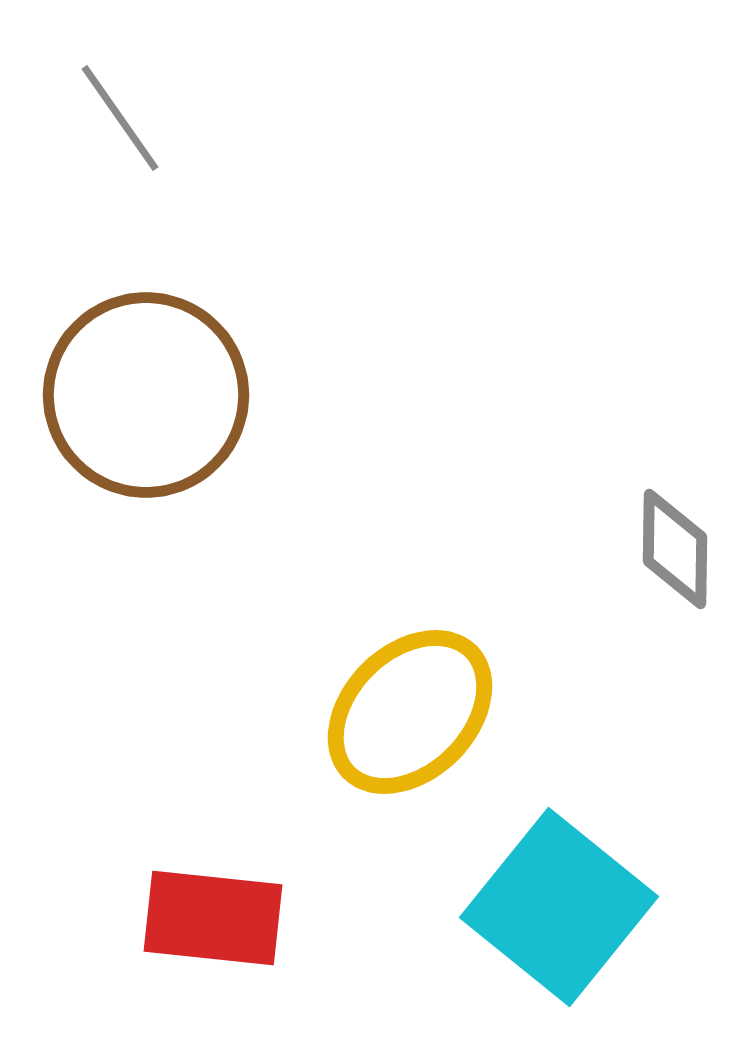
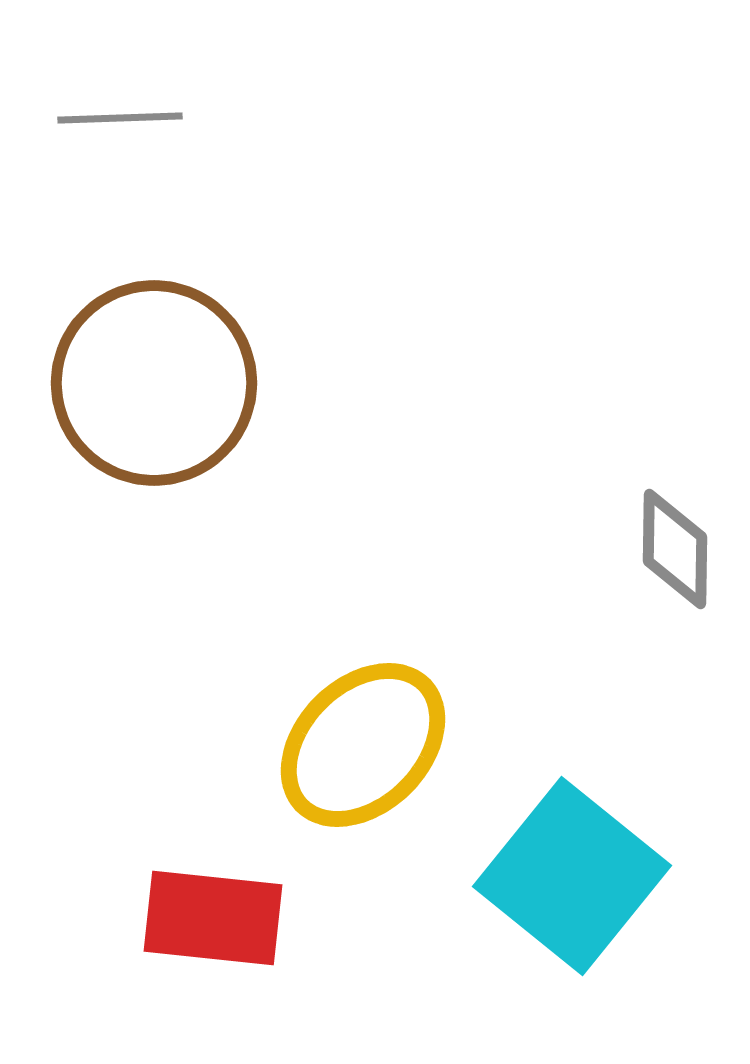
gray line: rotated 57 degrees counterclockwise
brown circle: moved 8 px right, 12 px up
yellow ellipse: moved 47 px left, 33 px down
cyan square: moved 13 px right, 31 px up
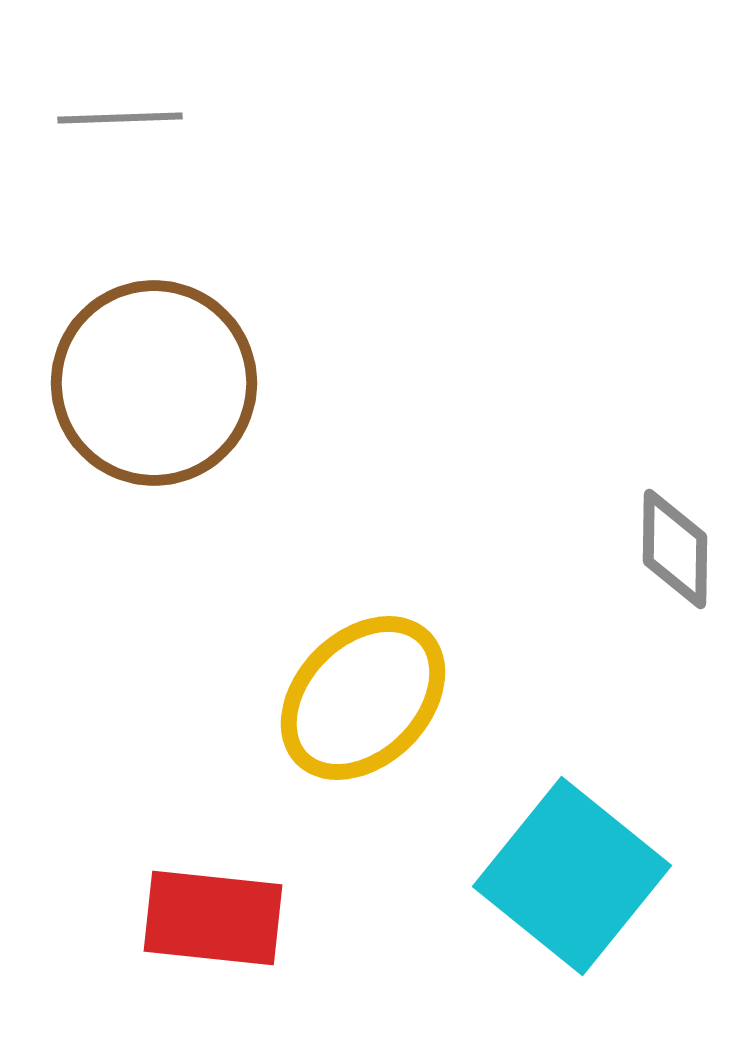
yellow ellipse: moved 47 px up
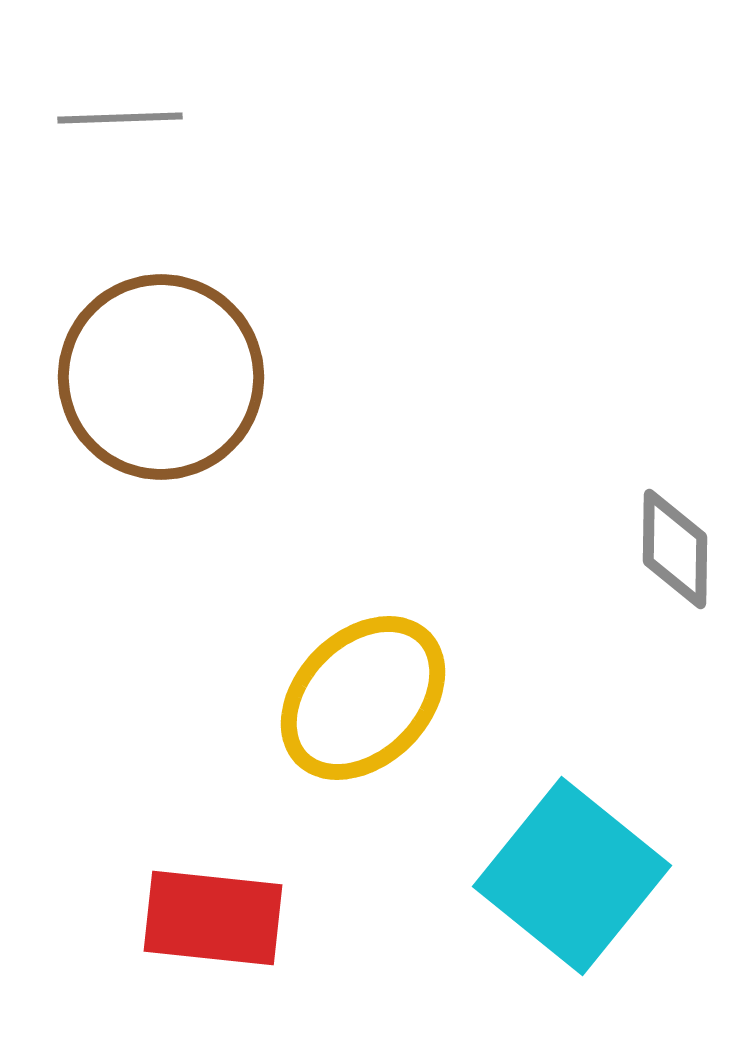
brown circle: moved 7 px right, 6 px up
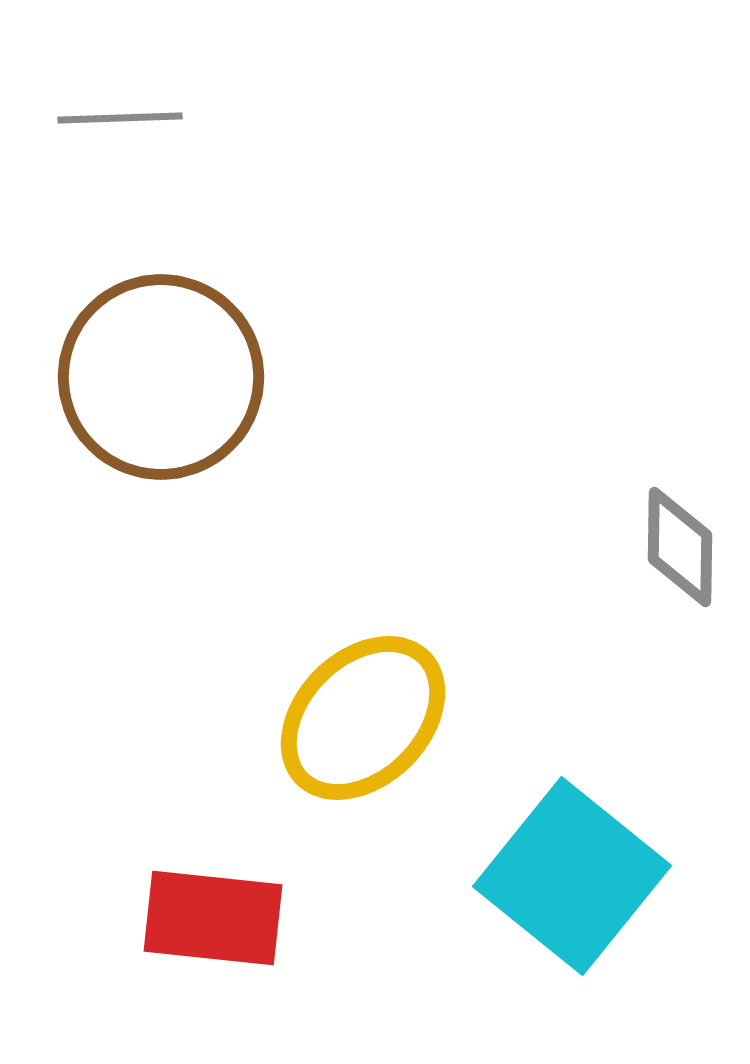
gray diamond: moved 5 px right, 2 px up
yellow ellipse: moved 20 px down
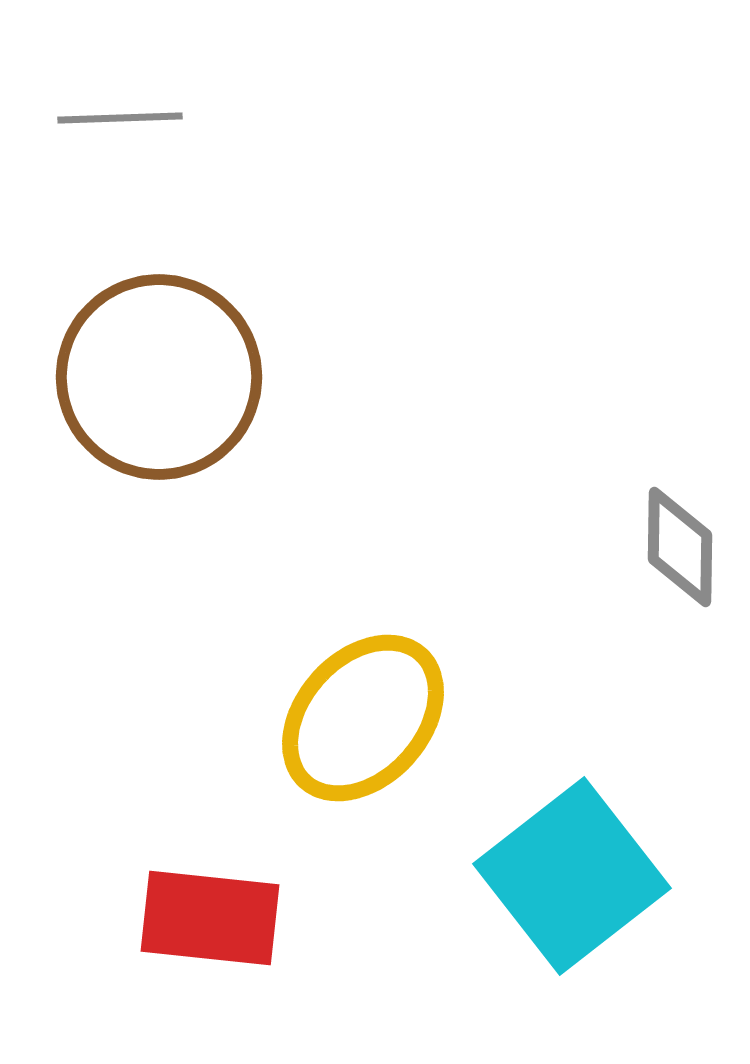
brown circle: moved 2 px left
yellow ellipse: rotated 3 degrees counterclockwise
cyan square: rotated 13 degrees clockwise
red rectangle: moved 3 px left
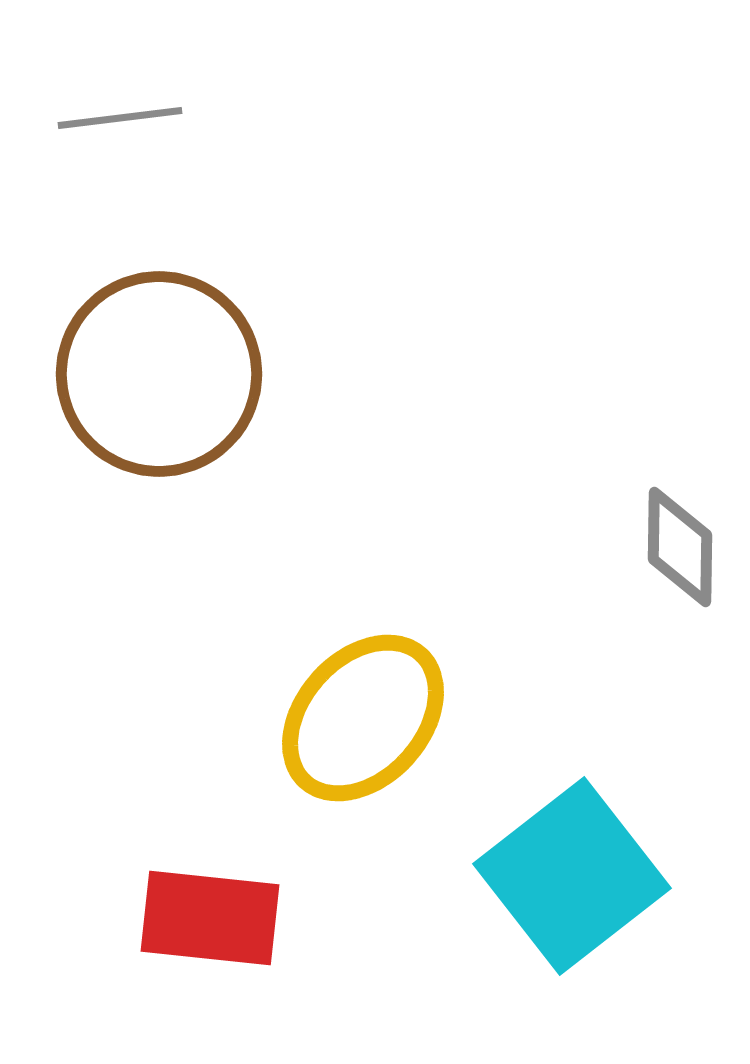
gray line: rotated 5 degrees counterclockwise
brown circle: moved 3 px up
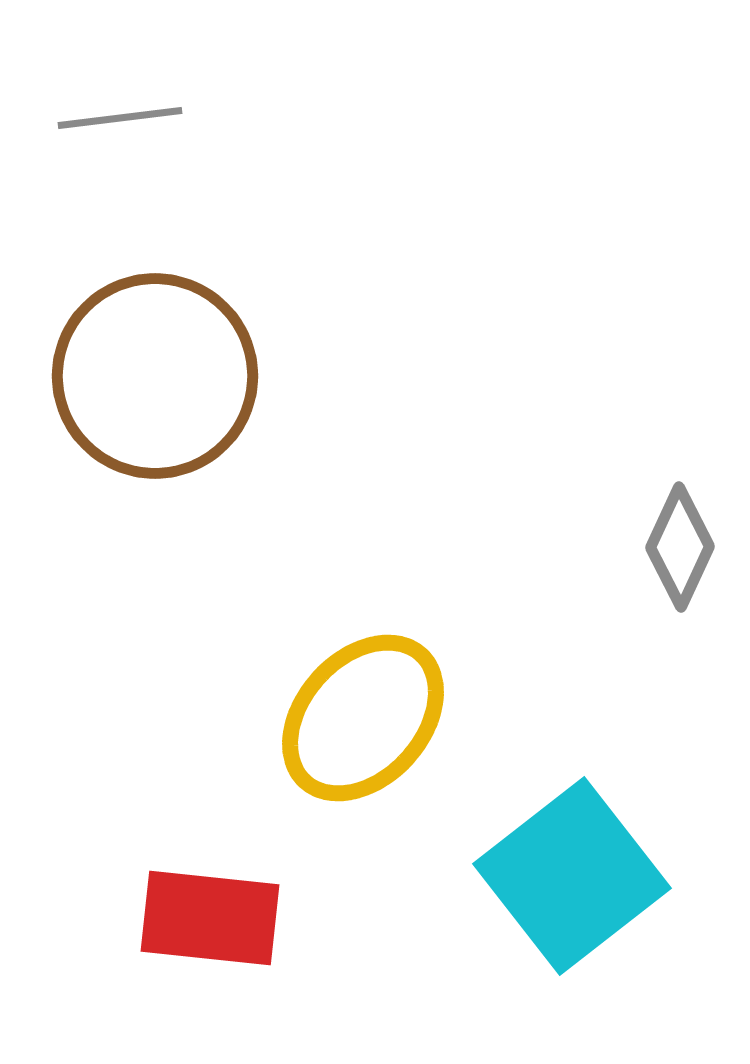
brown circle: moved 4 px left, 2 px down
gray diamond: rotated 24 degrees clockwise
